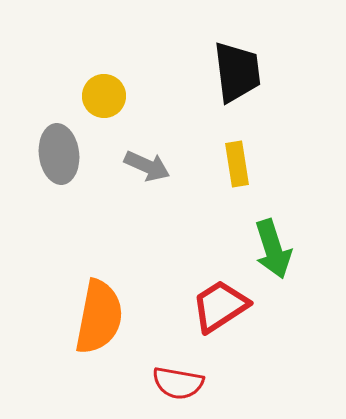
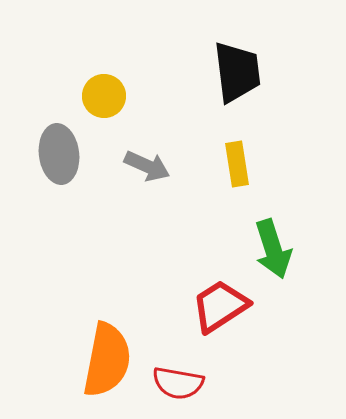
orange semicircle: moved 8 px right, 43 px down
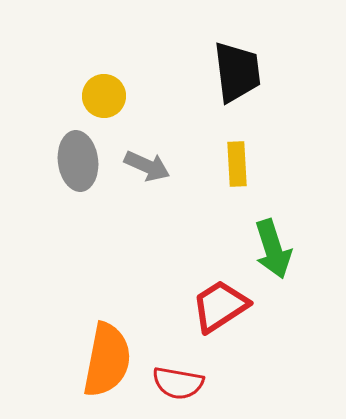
gray ellipse: moved 19 px right, 7 px down
yellow rectangle: rotated 6 degrees clockwise
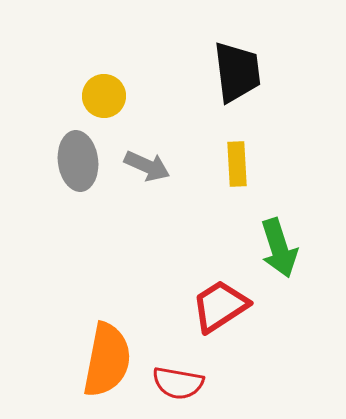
green arrow: moved 6 px right, 1 px up
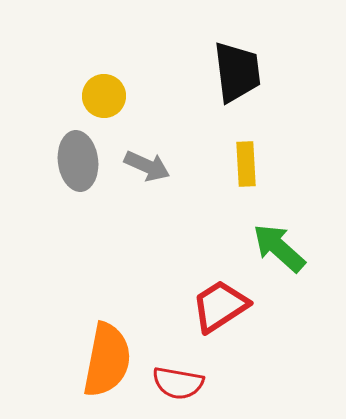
yellow rectangle: moved 9 px right
green arrow: rotated 150 degrees clockwise
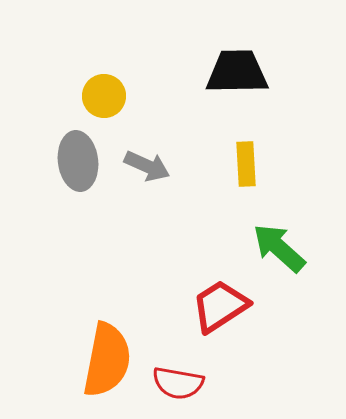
black trapezoid: rotated 84 degrees counterclockwise
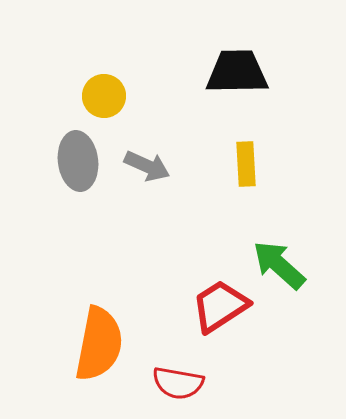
green arrow: moved 17 px down
orange semicircle: moved 8 px left, 16 px up
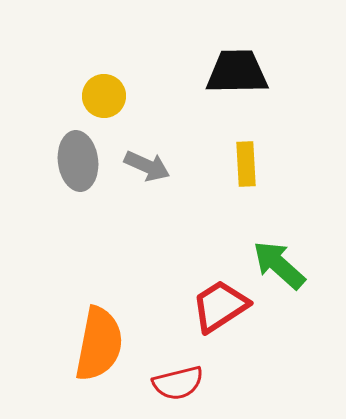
red semicircle: rotated 24 degrees counterclockwise
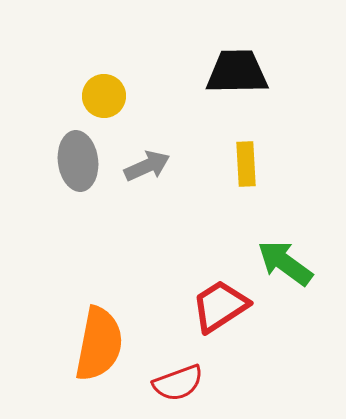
gray arrow: rotated 48 degrees counterclockwise
green arrow: moved 6 px right, 2 px up; rotated 6 degrees counterclockwise
red semicircle: rotated 6 degrees counterclockwise
